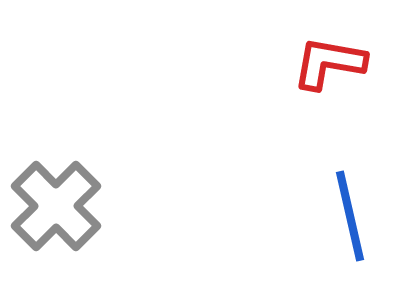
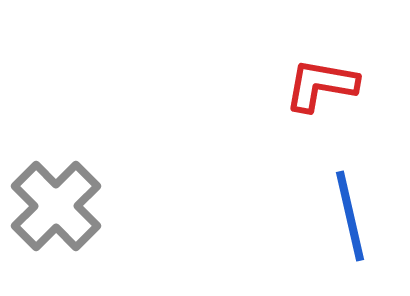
red L-shape: moved 8 px left, 22 px down
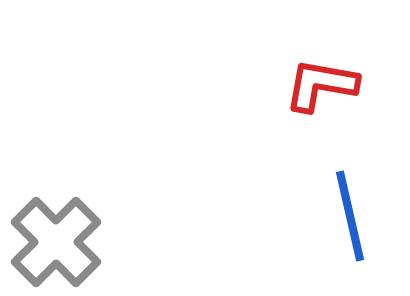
gray cross: moved 36 px down
